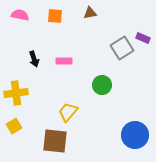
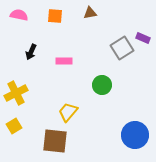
pink semicircle: moved 1 px left
black arrow: moved 3 px left, 7 px up; rotated 42 degrees clockwise
yellow cross: rotated 20 degrees counterclockwise
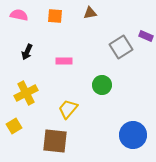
purple rectangle: moved 3 px right, 2 px up
gray square: moved 1 px left, 1 px up
black arrow: moved 4 px left
yellow cross: moved 10 px right
yellow trapezoid: moved 3 px up
blue circle: moved 2 px left
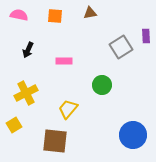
purple rectangle: rotated 64 degrees clockwise
black arrow: moved 1 px right, 2 px up
yellow square: moved 1 px up
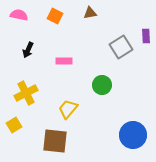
orange square: rotated 21 degrees clockwise
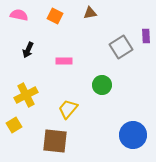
yellow cross: moved 2 px down
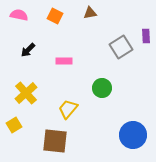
black arrow: rotated 21 degrees clockwise
green circle: moved 3 px down
yellow cross: moved 2 px up; rotated 15 degrees counterclockwise
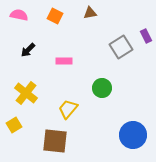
purple rectangle: rotated 24 degrees counterclockwise
yellow cross: rotated 10 degrees counterclockwise
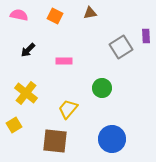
purple rectangle: rotated 24 degrees clockwise
blue circle: moved 21 px left, 4 px down
